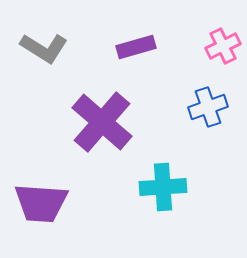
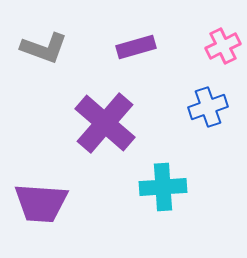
gray L-shape: rotated 12 degrees counterclockwise
purple cross: moved 3 px right, 1 px down
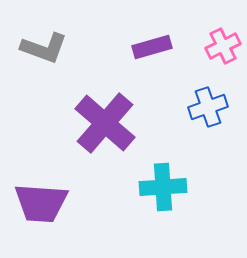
purple rectangle: moved 16 px right
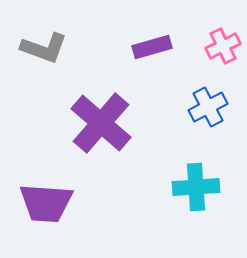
blue cross: rotated 9 degrees counterclockwise
purple cross: moved 4 px left
cyan cross: moved 33 px right
purple trapezoid: moved 5 px right
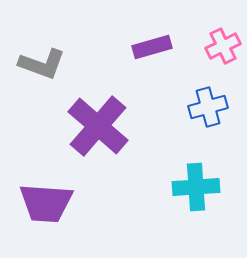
gray L-shape: moved 2 px left, 16 px down
blue cross: rotated 12 degrees clockwise
purple cross: moved 3 px left, 3 px down
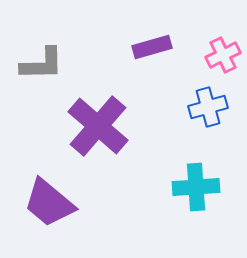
pink cross: moved 9 px down
gray L-shape: rotated 21 degrees counterclockwise
purple trapezoid: moved 3 px right; rotated 36 degrees clockwise
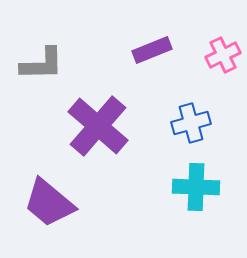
purple rectangle: moved 3 px down; rotated 6 degrees counterclockwise
blue cross: moved 17 px left, 16 px down
cyan cross: rotated 6 degrees clockwise
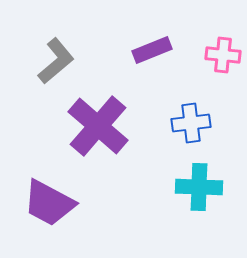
pink cross: rotated 32 degrees clockwise
gray L-shape: moved 14 px right, 3 px up; rotated 39 degrees counterclockwise
blue cross: rotated 9 degrees clockwise
cyan cross: moved 3 px right
purple trapezoid: rotated 12 degrees counterclockwise
